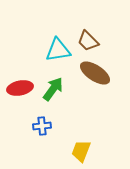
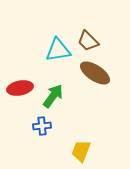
green arrow: moved 7 px down
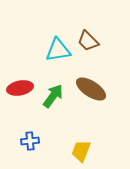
brown ellipse: moved 4 px left, 16 px down
blue cross: moved 12 px left, 15 px down
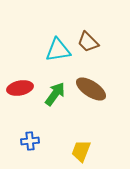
brown trapezoid: moved 1 px down
green arrow: moved 2 px right, 2 px up
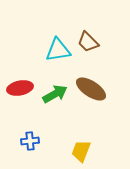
green arrow: rotated 25 degrees clockwise
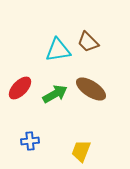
red ellipse: rotated 35 degrees counterclockwise
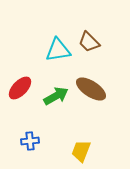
brown trapezoid: moved 1 px right
green arrow: moved 1 px right, 2 px down
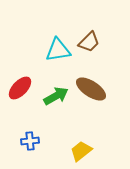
brown trapezoid: rotated 90 degrees counterclockwise
yellow trapezoid: rotated 30 degrees clockwise
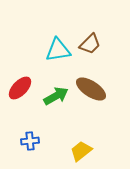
brown trapezoid: moved 1 px right, 2 px down
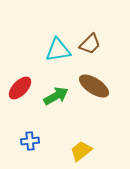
brown ellipse: moved 3 px right, 3 px up
